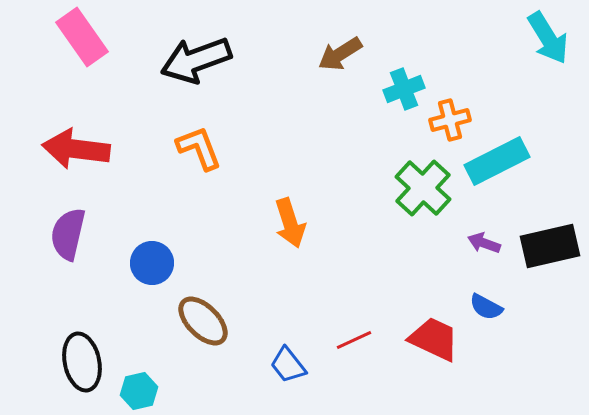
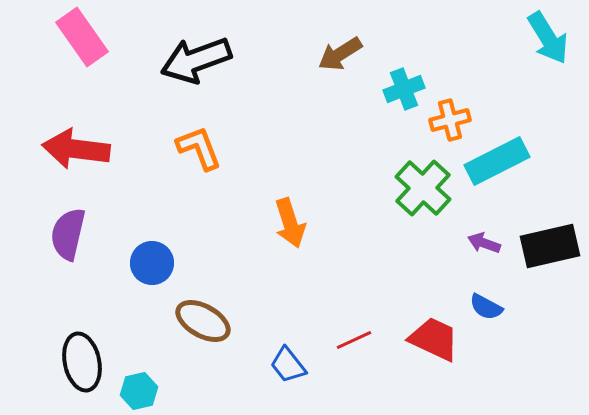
brown ellipse: rotated 16 degrees counterclockwise
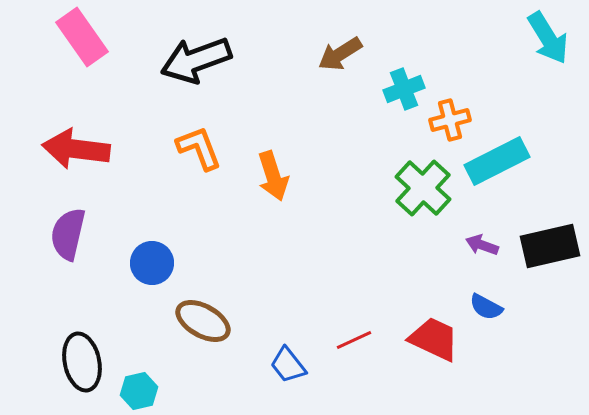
orange arrow: moved 17 px left, 47 px up
purple arrow: moved 2 px left, 2 px down
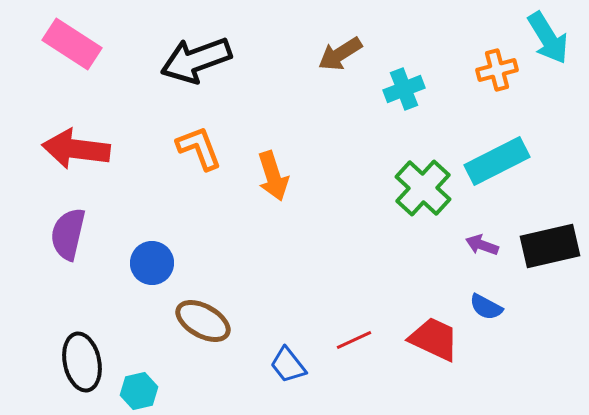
pink rectangle: moved 10 px left, 7 px down; rotated 22 degrees counterclockwise
orange cross: moved 47 px right, 50 px up
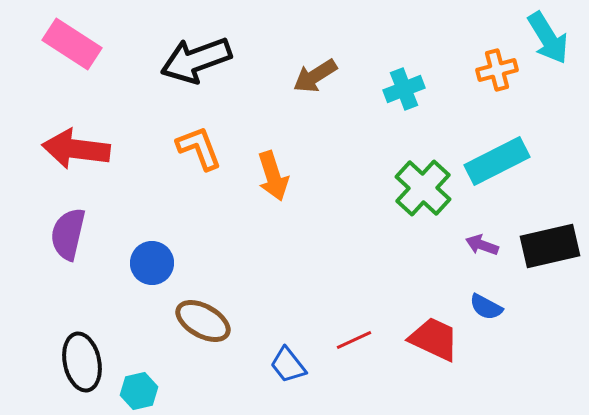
brown arrow: moved 25 px left, 22 px down
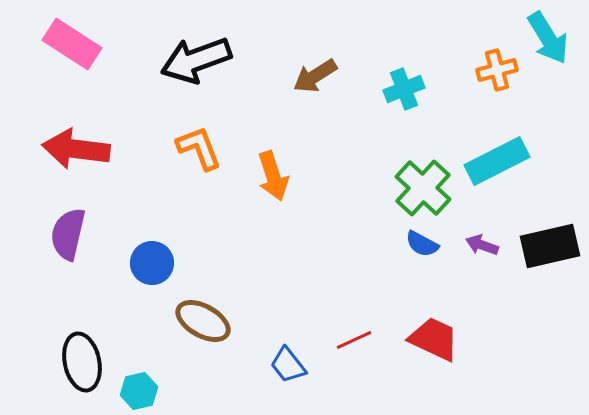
blue semicircle: moved 64 px left, 63 px up
